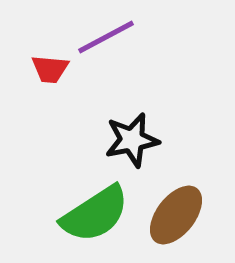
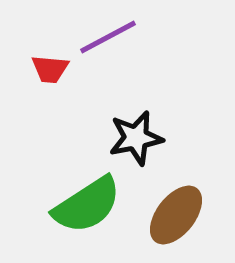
purple line: moved 2 px right
black star: moved 4 px right, 2 px up
green semicircle: moved 8 px left, 9 px up
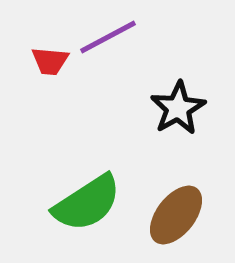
red trapezoid: moved 8 px up
black star: moved 42 px right, 30 px up; rotated 18 degrees counterclockwise
green semicircle: moved 2 px up
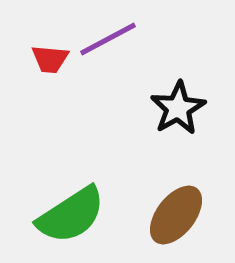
purple line: moved 2 px down
red trapezoid: moved 2 px up
green semicircle: moved 16 px left, 12 px down
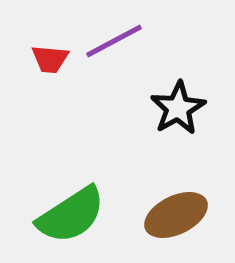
purple line: moved 6 px right, 2 px down
brown ellipse: rotated 26 degrees clockwise
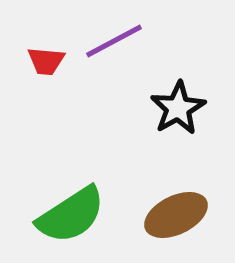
red trapezoid: moved 4 px left, 2 px down
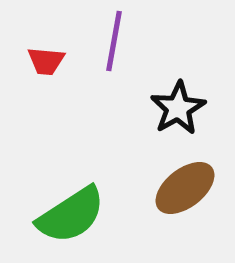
purple line: rotated 52 degrees counterclockwise
brown ellipse: moved 9 px right, 27 px up; rotated 12 degrees counterclockwise
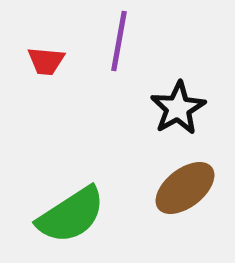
purple line: moved 5 px right
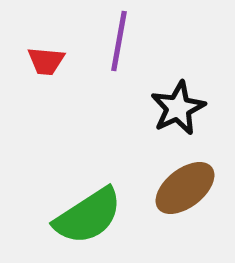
black star: rotated 4 degrees clockwise
green semicircle: moved 17 px right, 1 px down
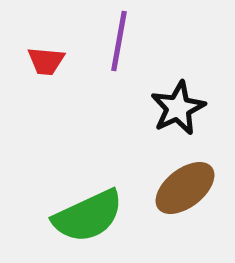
green semicircle: rotated 8 degrees clockwise
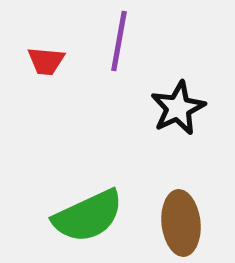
brown ellipse: moved 4 px left, 35 px down; rotated 58 degrees counterclockwise
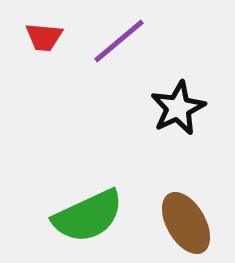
purple line: rotated 40 degrees clockwise
red trapezoid: moved 2 px left, 24 px up
brown ellipse: moved 5 px right; rotated 24 degrees counterclockwise
